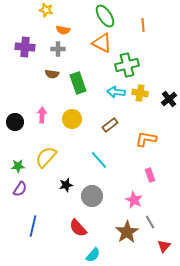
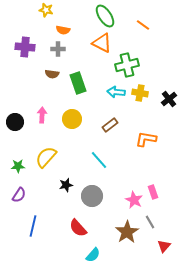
orange line: rotated 48 degrees counterclockwise
pink rectangle: moved 3 px right, 17 px down
purple semicircle: moved 1 px left, 6 px down
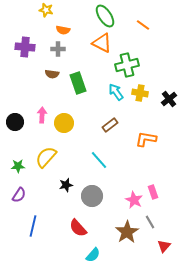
cyan arrow: rotated 48 degrees clockwise
yellow circle: moved 8 px left, 4 px down
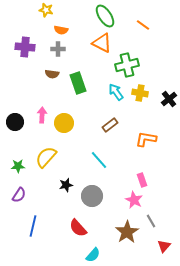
orange semicircle: moved 2 px left
pink rectangle: moved 11 px left, 12 px up
gray line: moved 1 px right, 1 px up
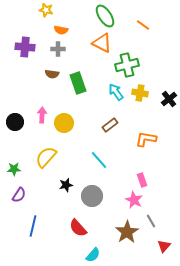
green star: moved 4 px left, 3 px down
